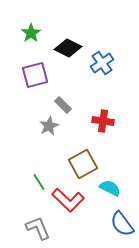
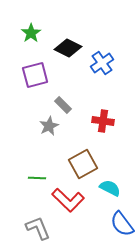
green line: moved 2 px left, 4 px up; rotated 54 degrees counterclockwise
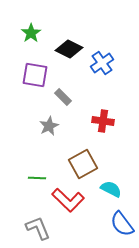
black diamond: moved 1 px right, 1 px down
purple square: rotated 24 degrees clockwise
gray rectangle: moved 8 px up
cyan semicircle: moved 1 px right, 1 px down
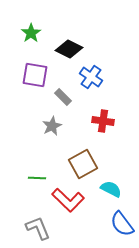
blue cross: moved 11 px left, 14 px down; rotated 20 degrees counterclockwise
gray star: moved 3 px right
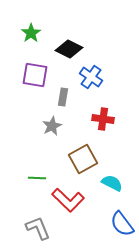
gray rectangle: rotated 54 degrees clockwise
red cross: moved 2 px up
brown square: moved 5 px up
cyan semicircle: moved 1 px right, 6 px up
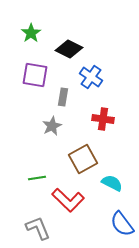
green line: rotated 12 degrees counterclockwise
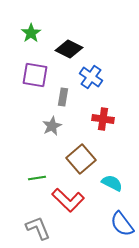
brown square: moved 2 px left; rotated 12 degrees counterclockwise
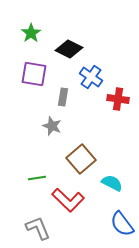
purple square: moved 1 px left, 1 px up
red cross: moved 15 px right, 20 px up
gray star: rotated 24 degrees counterclockwise
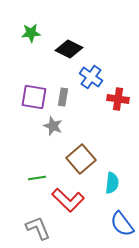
green star: rotated 30 degrees clockwise
purple square: moved 23 px down
gray star: moved 1 px right
cyan semicircle: rotated 70 degrees clockwise
